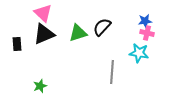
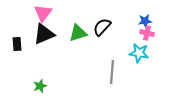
pink triangle: rotated 24 degrees clockwise
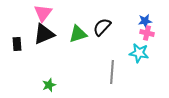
green triangle: moved 1 px down
green star: moved 9 px right, 1 px up
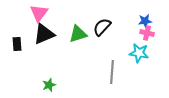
pink triangle: moved 4 px left
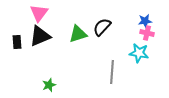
black triangle: moved 4 px left, 2 px down
black rectangle: moved 2 px up
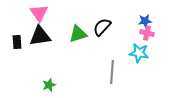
pink triangle: rotated 12 degrees counterclockwise
black triangle: rotated 15 degrees clockwise
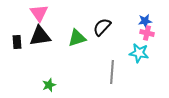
green triangle: moved 1 px left, 4 px down
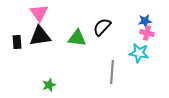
green triangle: rotated 24 degrees clockwise
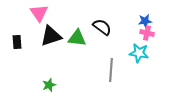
black semicircle: rotated 84 degrees clockwise
black triangle: moved 11 px right; rotated 10 degrees counterclockwise
gray line: moved 1 px left, 2 px up
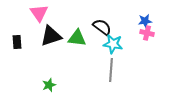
cyan star: moved 26 px left, 9 px up
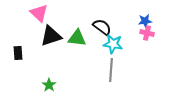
pink triangle: rotated 12 degrees counterclockwise
black rectangle: moved 1 px right, 11 px down
green star: rotated 16 degrees counterclockwise
